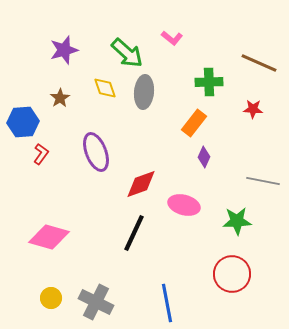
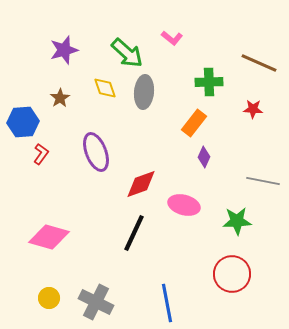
yellow circle: moved 2 px left
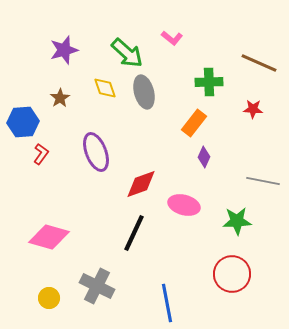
gray ellipse: rotated 20 degrees counterclockwise
gray cross: moved 1 px right, 16 px up
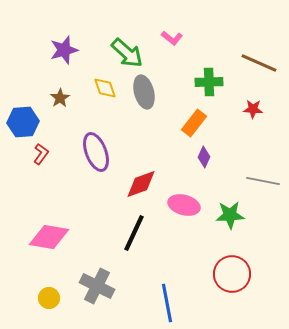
green star: moved 7 px left, 6 px up
pink diamond: rotated 6 degrees counterclockwise
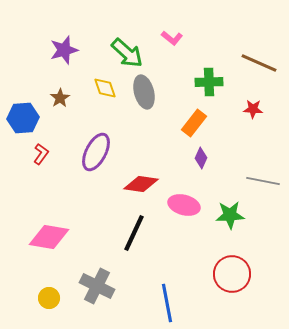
blue hexagon: moved 4 px up
purple ellipse: rotated 48 degrees clockwise
purple diamond: moved 3 px left, 1 px down
red diamond: rotated 28 degrees clockwise
